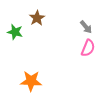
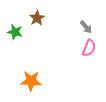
pink semicircle: moved 1 px right
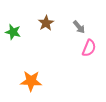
brown star: moved 9 px right, 5 px down
gray arrow: moved 7 px left
green star: moved 2 px left
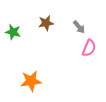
brown star: rotated 21 degrees clockwise
orange star: rotated 10 degrees counterclockwise
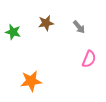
pink semicircle: moved 11 px down
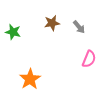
brown star: moved 6 px right
orange star: moved 1 px left, 2 px up; rotated 25 degrees counterclockwise
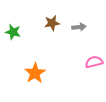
gray arrow: rotated 56 degrees counterclockwise
pink semicircle: moved 5 px right, 3 px down; rotated 126 degrees counterclockwise
orange star: moved 5 px right, 6 px up
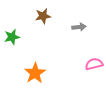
brown star: moved 9 px left, 7 px up
green star: moved 1 px left, 5 px down; rotated 28 degrees counterclockwise
pink semicircle: moved 2 px down
